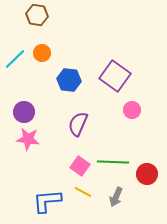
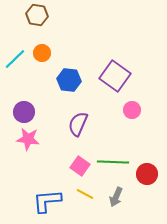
yellow line: moved 2 px right, 2 px down
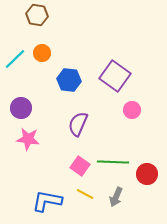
purple circle: moved 3 px left, 4 px up
blue L-shape: rotated 16 degrees clockwise
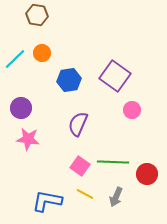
blue hexagon: rotated 15 degrees counterclockwise
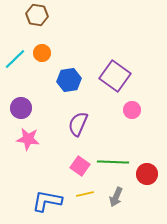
yellow line: rotated 42 degrees counterclockwise
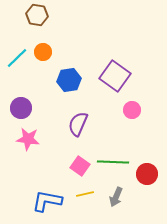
orange circle: moved 1 px right, 1 px up
cyan line: moved 2 px right, 1 px up
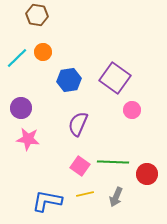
purple square: moved 2 px down
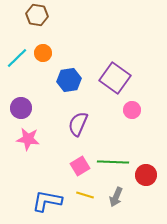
orange circle: moved 1 px down
pink square: rotated 24 degrees clockwise
red circle: moved 1 px left, 1 px down
yellow line: moved 1 px down; rotated 30 degrees clockwise
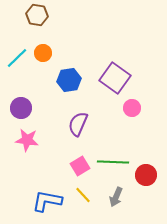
pink circle: moved 2 px up
pink star: moved 1 px left, 1 px down
yellow line: moved 2 px left; rotated 30 degrees clockwise
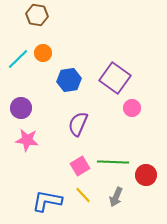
cyan line: moved 1 px right, 1 px down
